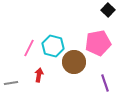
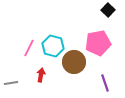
red arrow: moved 2 px right
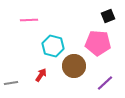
black square: moved 6 px down; rotated 24 degrees clockwise
pink pentagon: rotated 15 degrees clockwise
pink line: moved 28 px up; rotated 60 degrees clockwise
brown circle: moved 4 px down
red arrow: rotated 24 degrees clockwise
purple line: rotated 66 degrees clockwise
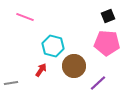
pink line: moved 4 px left, 3 px up; rotated 24 degrees clockwise
pink pentagon: moved 9 px right
red arrow: moved 5 px up
purple line: moved 7 px left
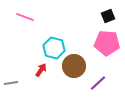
cyan hexagon: moved 1 px right, 2 px down
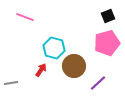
pink pentagon: rotated 20 degrees counterclockwise
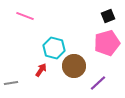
pink line: moved 1 px up
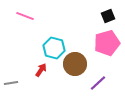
brown circle: moved 1 px right, 2 px up
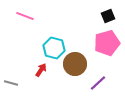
gray line: rotated 24 degrees clockwise
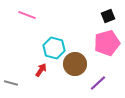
pink line: moved 2 px right, 1 px up
